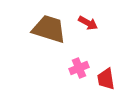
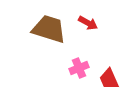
red trapezoid: moved 3 px right; rotated 15 degrees counterclockwise
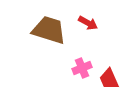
brown trapezoid: moved 1 px down
pink cross: moved 3 px right
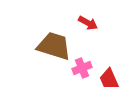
brown trapezoid: moved 5 px right, 16 px down
